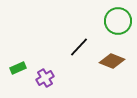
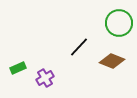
green circle: moved 1 px right, 2 px down
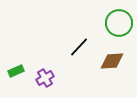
brown diamond: rotated 25 degrees counterclockwise
green rectangle: moved 2 px left, 3 px down
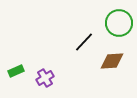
black line: moved 5 px right, 5 px up
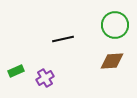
green circle: moved 4 px left, 2 px down
black line: moved 21 px left, 3 px up; rotated 35 degrees clockwise
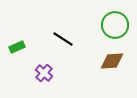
black line: rotated 45 degrees clockwise
green rectangle: moved 1 px right, 24 px up
purple cross: moved 1 px left, 5 px up; rotated 18 degrees counterclockwise
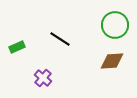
black line: moved 3 px left
purple cross: moved 1 px left, 5 px down
